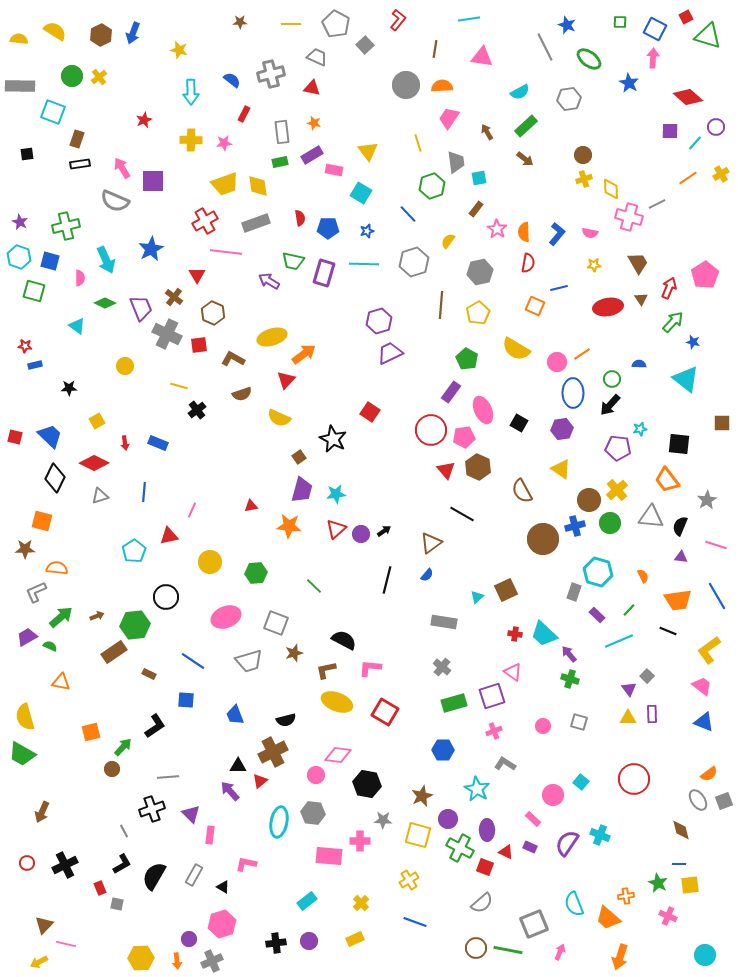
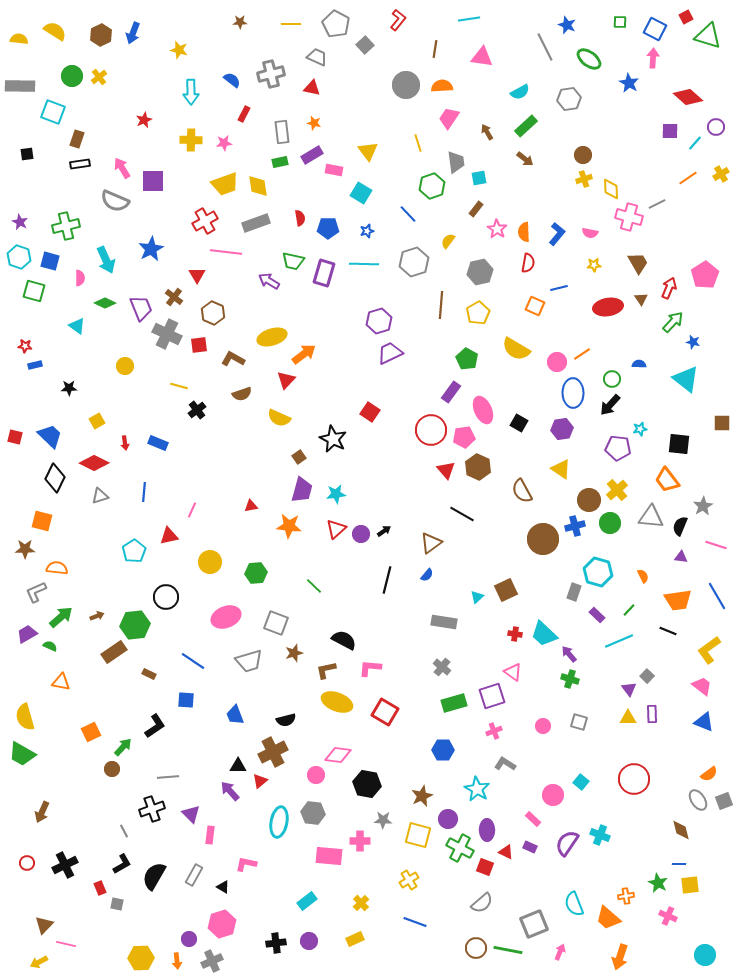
gray star at (707, 500): moved 4 px left, 6 px down
purple trapezoid at (27, 637): moved 3 px up
orange square at (91, 732): rotated 12 degrees counterclockwise
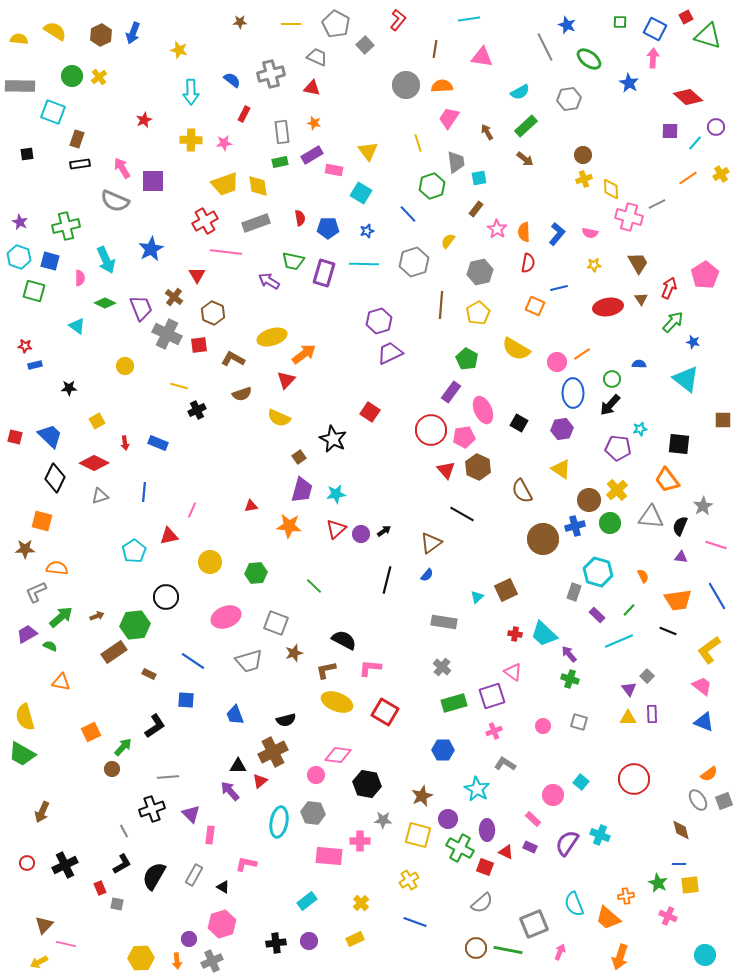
black cross at (197, 410): rotated 12 degrees clockwise
brown square at (722, 423): moved 1 px right, 3 px up
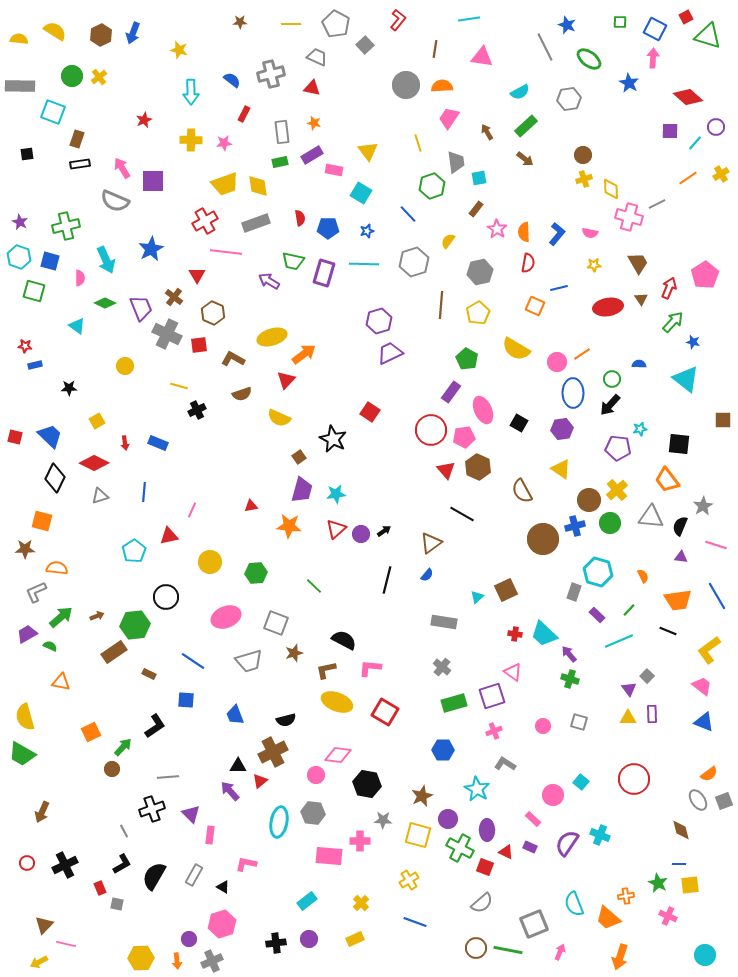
purple circle at (309, 941): moved 2 px up
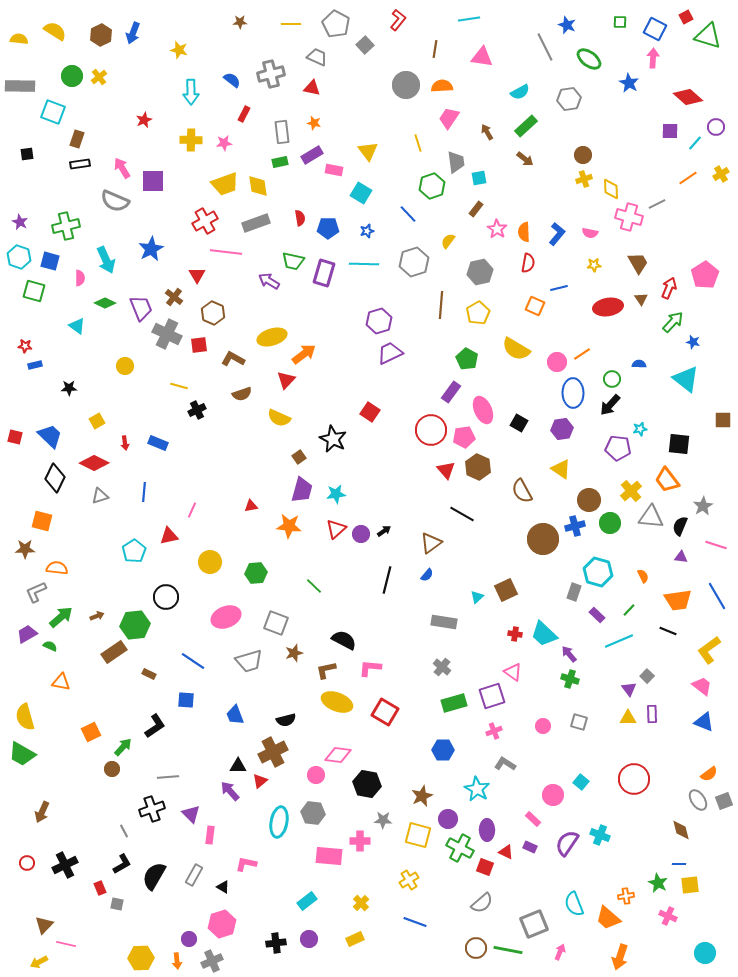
yellow cross at (617, 490): moved 14 px right, 1 px down
cyan circle at (705, 955): moved 2 px up
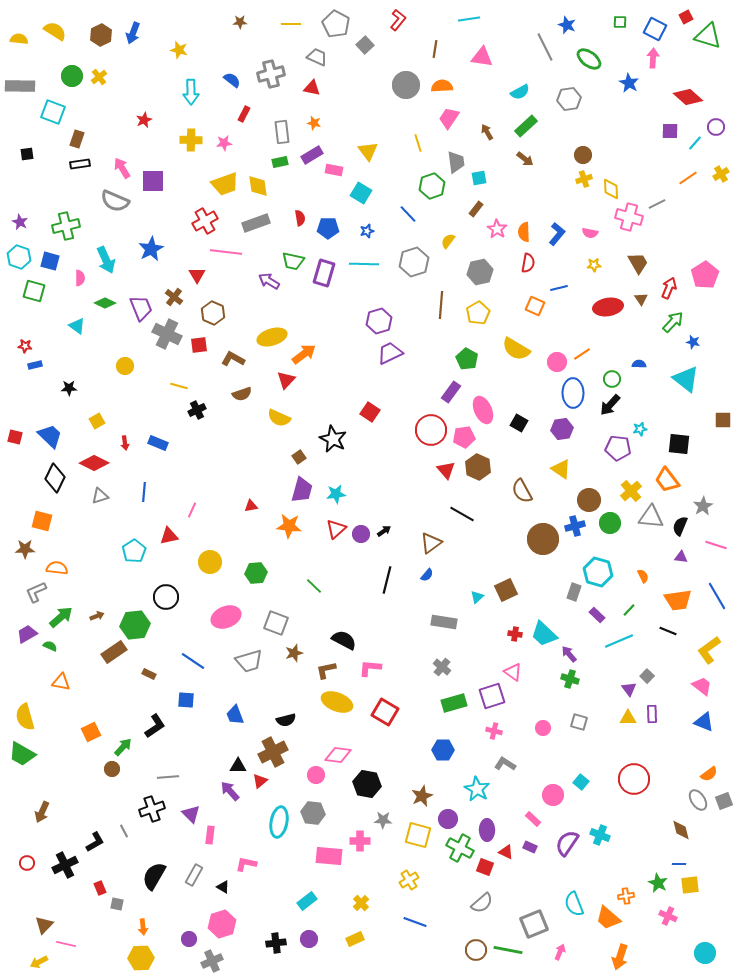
pink circle at (543, 726): moved 2 px down
pink cross at (494, 731): rotated 35 degrees clockwise
black L-shape at (122, 864): moved 27 px left, 22 px up
brown circle at (476, 948): moved 2 px down
orange arrow at (177, 961): moved 34 px left, 34 px up
